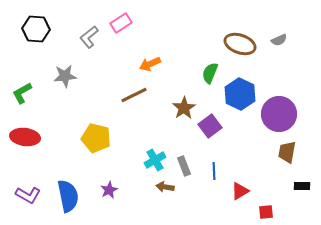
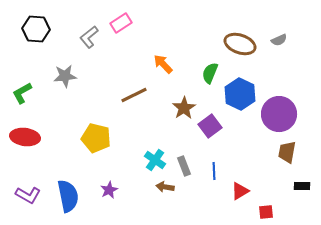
orange arrow: moved 13 px right; rotated 70 degrees clockwise
cyan cross: rotated 25 degrees counterclockwise
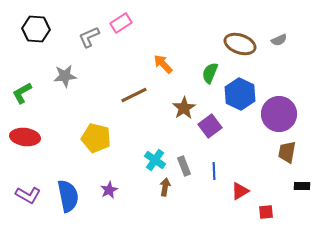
gray L-shape: rotated 15 degrees clockwise
brown arrow: rotated 90 degrees clockwise
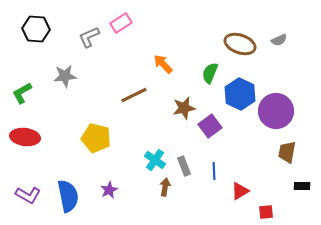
brown star: rotated 20 degrees clockwise
purple circle: moved 3 px left, 3 px up
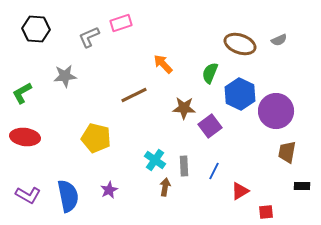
pink rectangle: rotated 15 degrees clockwise
brown star: rotated 15 degrees clockwise
gray rectangle: rotated 18 degrees clockwise
blue line: rotated 30 degrees clockwise
